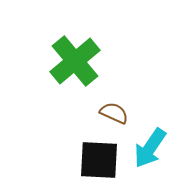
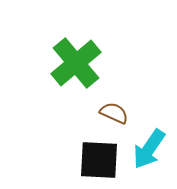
green cross: moved 1 px right, 2 px down
cyan arrow: moved 1 px left, 1 px down
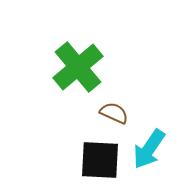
green cross: moved 2 px right, 4 px down
black square: moved 1 px right
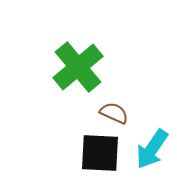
cyan arrow: moved 3 px right
black square: moved 7 px up
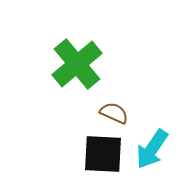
green cross: moved 1 px left, 3 px up
black square: moved 3 px right, 1 px down
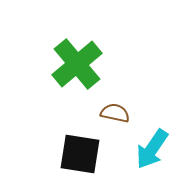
brown semicircle: moved 1 px right; rotated 12 degrees counterclockwise
black square: moved 23 px left; rotated 6 degrees clockwise
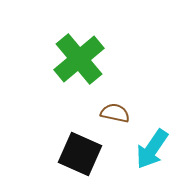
green cross: moved 2 px right, 5 px up
black square: rotated 15 degrees clockwise
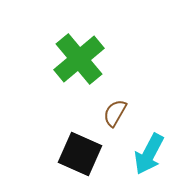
brown semicircle: rotated 72 degrees counterclockwise
cyan arrow: moved 3 px left, 5 px down; rotated 6 degrees counterclockwise
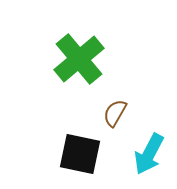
black square: rotated 12 degrees counterclockwise
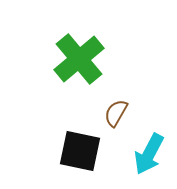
brown semicircle: moved 1 px right
black square: moved 3 px up
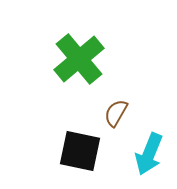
cyan arrow: rotated 6 degrees counterclockwise
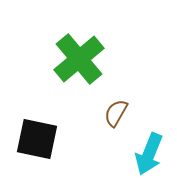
black square: moved 43 px left, 12 px up
